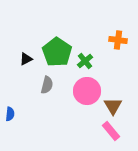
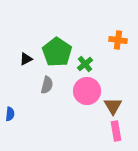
green cross: moved 3 px down
pink rectangle: moved 5 px right; rotated 30 degrees clockwise
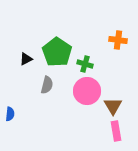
green cross: rotated 35 degrees counterclockwise
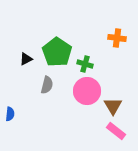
orange cross: moved 1 px left, 2 px up
pink rectangle: rotated 42 degrees counterclockwise
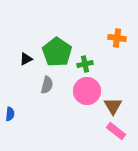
green cross: rotated 28 degrees counterclockwise
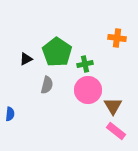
pink circle: moved 1 px right, 1 px up
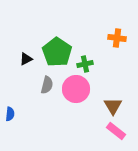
pink circle: moved 12 px left, 1 px up
